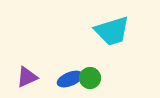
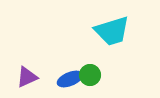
green circle: moved 3 px up
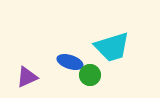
cyan trapezoid: moved 16 px down
blue ellipse: moved 17 px up; rotated 40 degrees clockwise
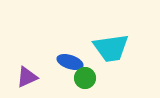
cyan trapezoid: moved 1 px left, 1 px down; rotated 9 degrees clockwise
green circle: moved 5 px left, 3 px down
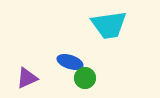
cyan trapezoid: moved 2 px left, 23 px up
purple triangle: moved 1 px down
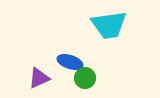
purple triangle: moved 12 px right
